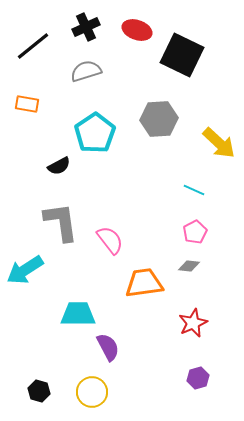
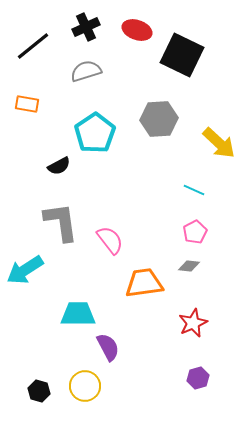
yellow circle: moved 7 px left, 6 px up
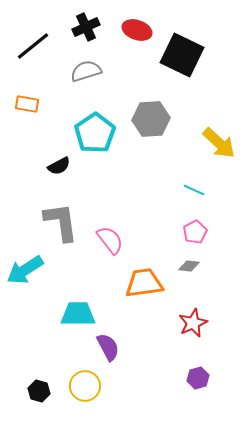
gray hexagon: moved 8 px left
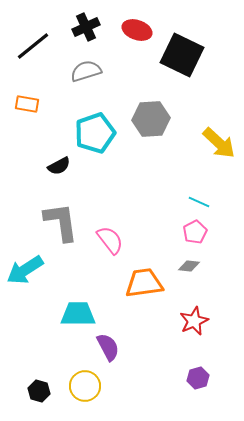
cyan pentagon: rotated 15 degrees clockwise
cyan line: moved 5 px right, 12 px down
red star: moved 1 px right, 2 px up
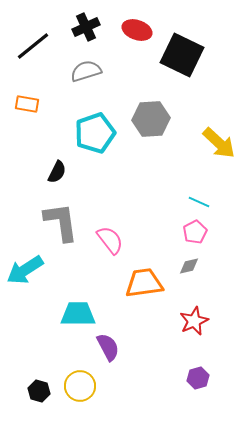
black semicircle: moved 2 px left, 6 px down; rotated 35 degrees counterclockwise
gray diamond: rotated 20 degrees counterclockwise
yellow circle: moved 5 px left
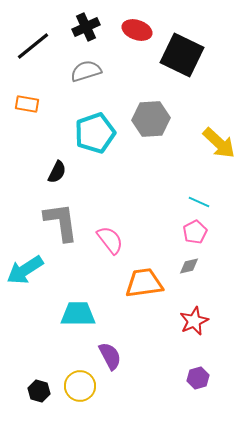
purple semicircle: moved 2 px right, 9 px down
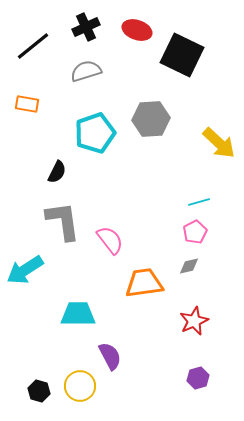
cyan line: rotated 40 degrees counterclockwise
gray L-shape: moved 2 px right, 1 px up
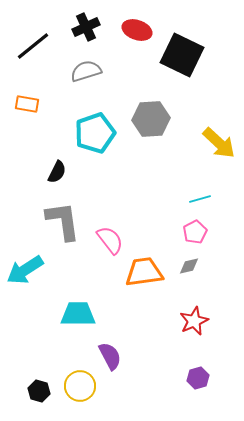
cyan line: moved 1 px right, 3 px up
orange trapezoid: moved 11 px up
